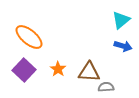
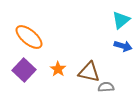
brown triangle: rotated 10 degrees clockwise
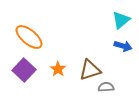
brown triangle: moved 1 px right, 2 px up; rotated 30 degrees counterclockwise
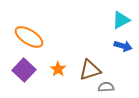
cyan triangle: rotated 12 degrees clockwise
orange ellipse: rotated 8 degrees counterclockwise
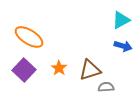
orange star: moved 1 px right, 1 px up
